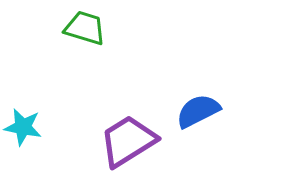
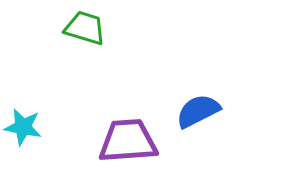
purple trapezoid: rotated 28 degrees clockwise
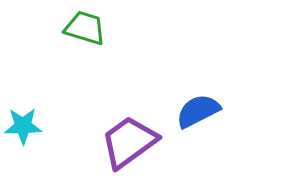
cyan star: moved 1 px up; rotated 12 degrees counterclockwise
purple trapezoid: moved 1 px right, 1 px down; rotated 32 degrees counterclockwise
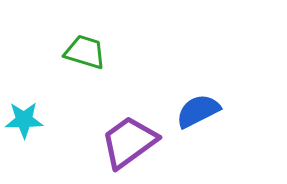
green trapezoid: moved 24 px down
cyan star: moved 1 px right, 6 px up
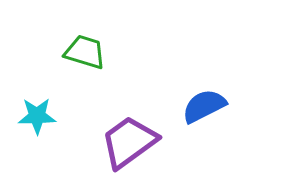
blue semicircle: moved 6 px right, 5 px up
cyan star: moved 13 px right, 4 px up
